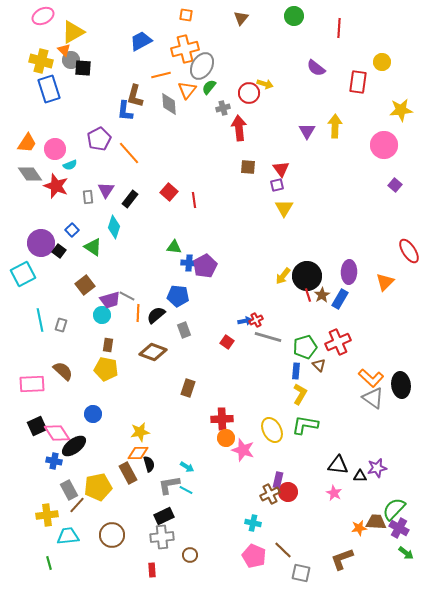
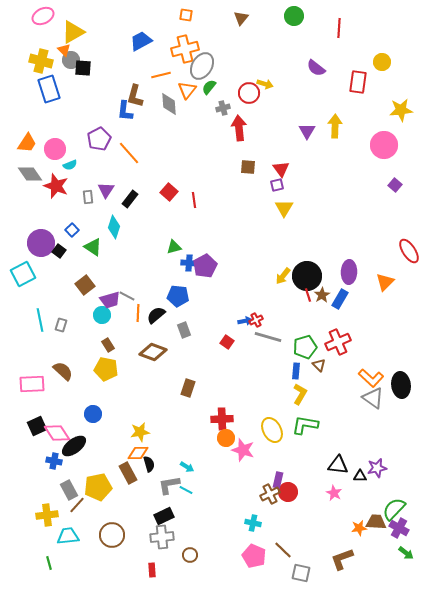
green triangle at (174, 247): rotated 21 degrees counterclockwise
brown rectangle at (108, 345): rotated 40 degrees counterclockwise
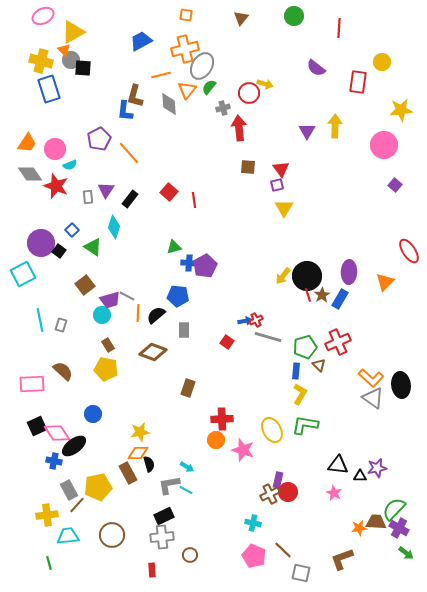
gray rectangle at (184, 330): rotated 21 degrees clockwise
orange circle at (226, 438): moved 10 px left, 2 px down
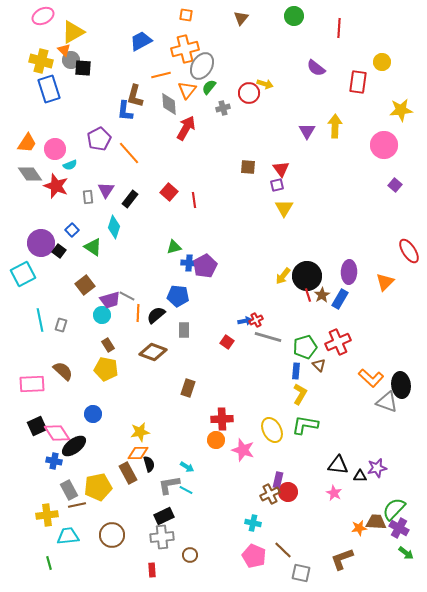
red arrow at (239, 128): moved 53 px left; rotated 35 degrees clockwise
gray triangle at (373, 398): moved 14 px right, 4 px down; rotated 15 degrees counterclockwise
brown line at (77, 505): rotated 36 degrees clockwise
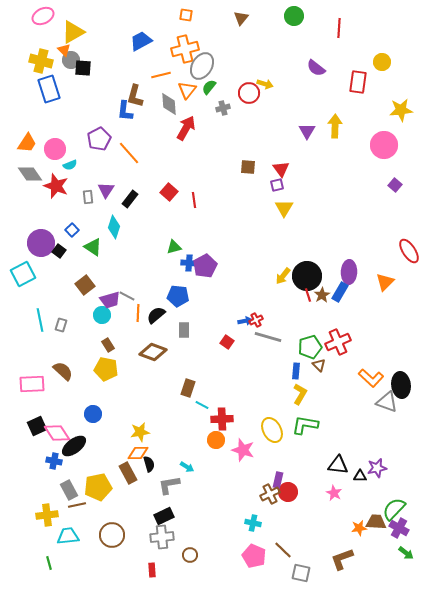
blue rectangle at (340, 299): moved 7 px up
green pentagon at (305, 347): moved 5 px right
cyan line at (186, 490): moved 16 px right, 85 px up
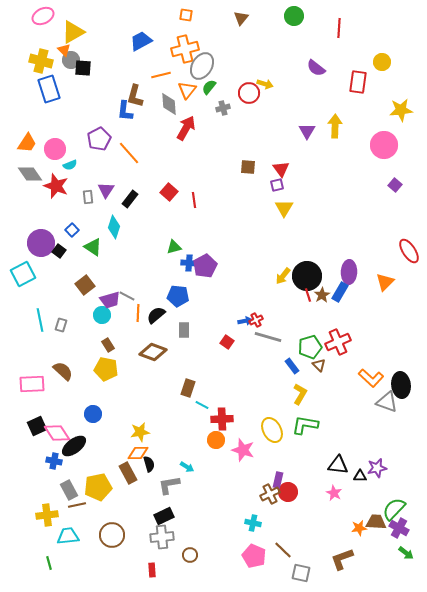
blue rectangle at (296, 371): moved 4 px left, 5 px up; rotated 42 degrees counterclockwise
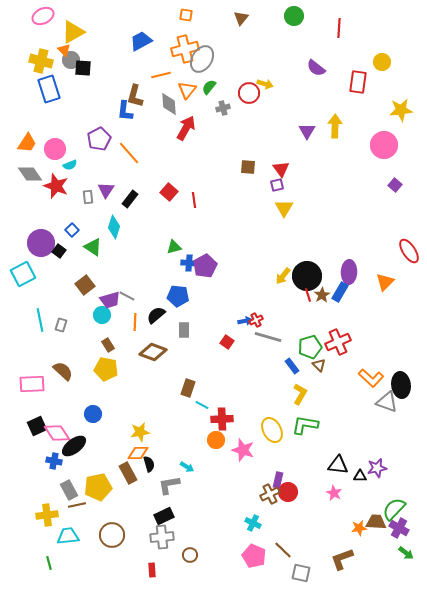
gray ellipse at (202, 66): moved 7 px up
orange line at (138, 313): moved 3 px left, 9 px down
cyan cross at (253, 523): rotated 14 degrees clockwise
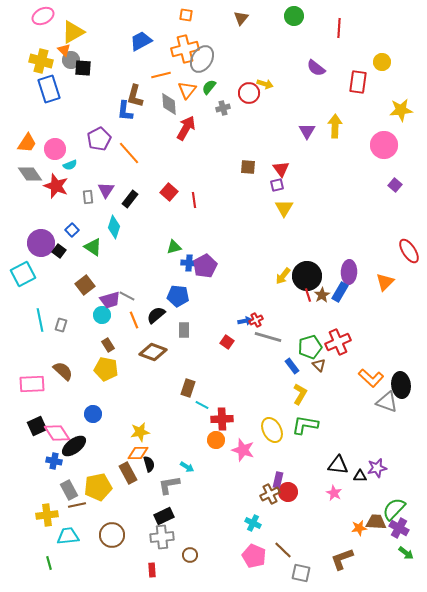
orange line at (135, 322): moved 1 px left, 2 px up; rotated 24 degrees counterclockwise
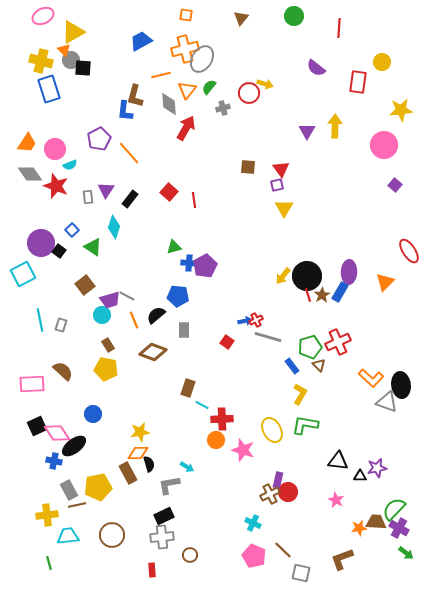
black triangle at (338, 465): moved 4 px up
pink star at (334, 493): moved 2 px right, 7 px down
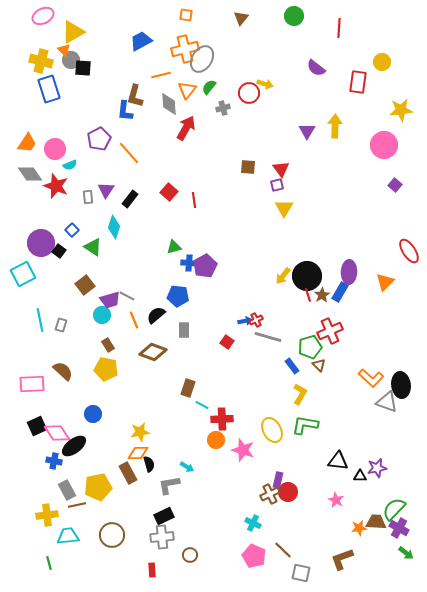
red cross at (338, 342): moved 8 px left, 11 px up
gray rectangle at (69, 490): moved 2 px left
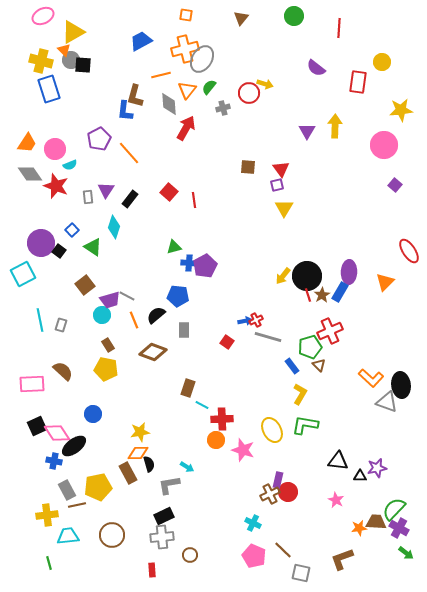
black square at (83, 68): moved 3 px up
